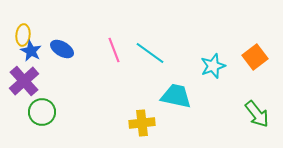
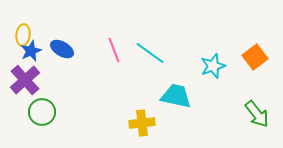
blue star: rotated 20 degrees clockwise
purple cross: moved 1 px right, 1 px up
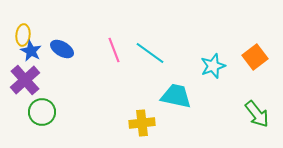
blue star: rotated 20 degrees counterclockwise
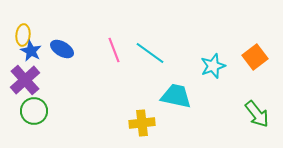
green circle: moved 8 px left, 1 px up
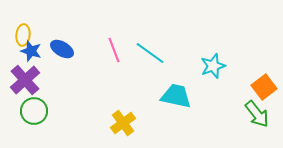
blue star: rotated 10 degrees counterclockwise
orange square: moved 9 px right, 30 px down
yellow cross: moved 19 px left; rotated 30 degrees counterclockwise
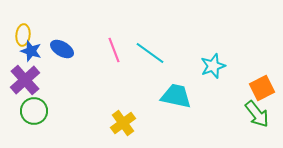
orange square: moved 2 px left, 1 px down; rotated 10 degrees clockwise
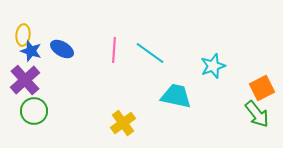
pink line: rotated 25 degrees clockwise
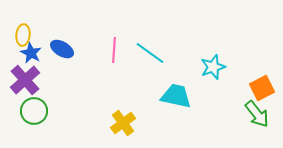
blue star: moved 2 px down; rotated 10 degrees clockwise
cyan star: moved 1 px down
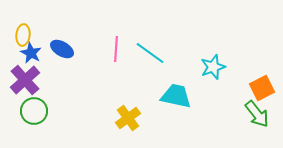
pink line: moved 2 px right, 1 px up
yellow cross: moved 5 px right, 5 px up
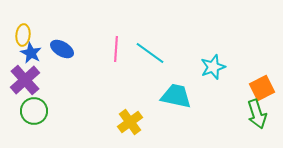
green arrow: rotated 20 degrees clockwise
yellow cross: moved 2 px right, 4 px down
